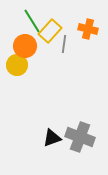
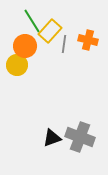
orange cross: moved 11 px down
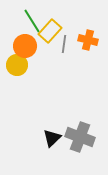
black triangle: rotated 24 degrees counterclockwise
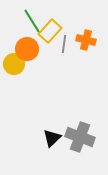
orange cross: moved 2 px left
orange circle: moved 2 px right, 3 px down
yellow circle: moved 3 px left, 1 px up
